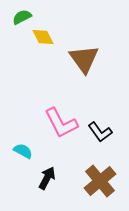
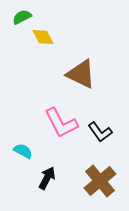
brown triangle: moved 3 px left, 15 px down; rotated 28 degrees counterclockwise
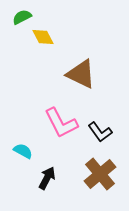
brown cross: moved 7 px up
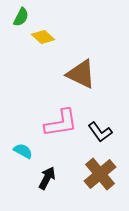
green semicircle: moved 1 px left; rotated 144 degrees clockwise
yellow diamond: rotated 20 degrees counterclockwise
pink L-shape: rotated 72 degrees counterclockwise
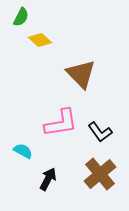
yellow diamond: moved 3 px left, 3 px down
brown triangle: rotated 20 degrees clockwise
black arrow: moved 1 px right, 1 px down
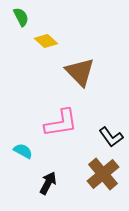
green semicircle: rotated 54 degrees counterclockwise
yellow diamond: moved 6 px right, 1 px down
brown triangle: moved 1 px left, 2 px up
black L-shape: moved 11 px right, 5 px down
brown cross: moved 3 px right
black arrow: moved 4 px down
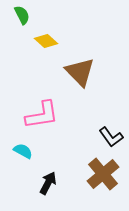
green semicircle: moved 1 px right, 2 px up
pink L-shape: moved 19 px left, 8 px up
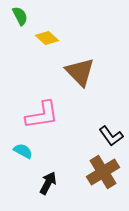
green semicircle: moved 2 px left, 1 px down
yellow diamond: moved 1 px right, 3 px up
black L-shape: moved 1 px up
brown cross: moved 2 px up; rotated 8 degrees clockwise
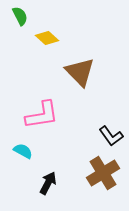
brown cross: moved 1 px down
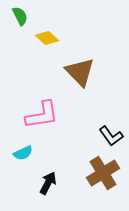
cyan semicircle: moved 2 px down; rotated 126 degrees clockwise
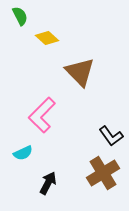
pink L-shape: rotated 144 degrees clockwise
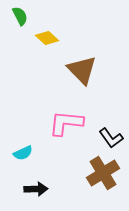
brown triangle: moved 2 px right, 2 px up
pink L-shape: moved 24 px right, 8 px down; rotated 51 degrees clockwise
black L-shape: moved 2 px down
black arrow: moved 12 px left, 6 px down; rotated 60 degrees clockwise
